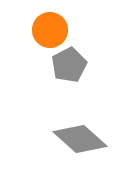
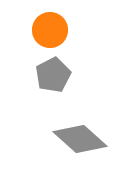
gray pentagon: moved 16 px left, 10 px down
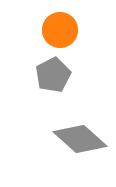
orange circle: moved 10 px right
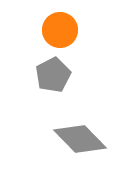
gray diamond: rotated 4 degrees clockwise
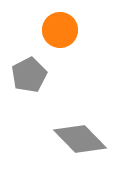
gray pentagon: moved 24 px left
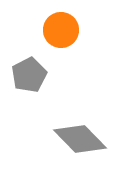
orange circle: moved 1 px right
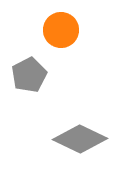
gray diamond: rotated 20 degrees counterclockwise
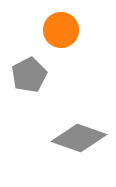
gray diamond: moved 1 px left, 1 px up; rotated 6 degrees counterclockwise
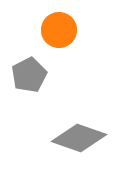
orange circle: moved 2 px left
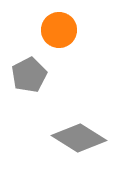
gray diamond: rotated 12 degrees clockwise
